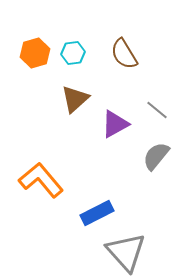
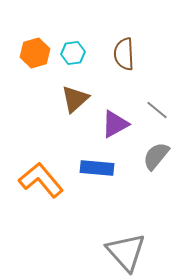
brown semicircle: rotated 28 degrees clockwise
blue rectangle: moved 45 px up; rotated 32 degrees clockwise
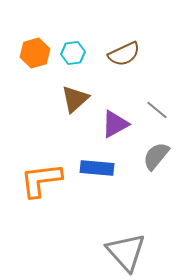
brown semicircle: rotated 112 degrees counterclockwise
orange L-shape: rotated 57 degrees counterclockwise
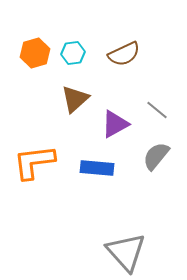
orange L-shape: moved 7 px left, 18 px up
